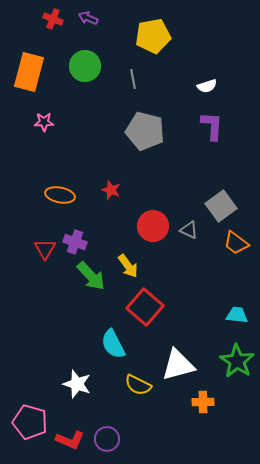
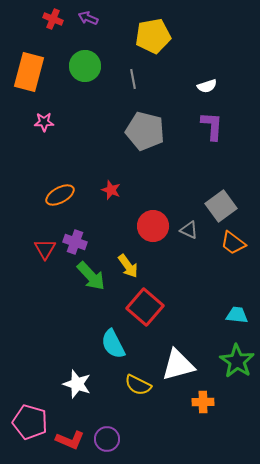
orange ellipse: rotated 40 degrees counterclockwise
orange trapezoid: moved 3 px left
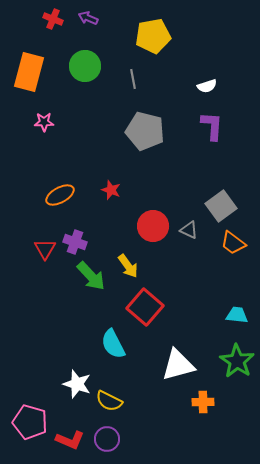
yellow semicircle: moved 29 px left, 16 px down
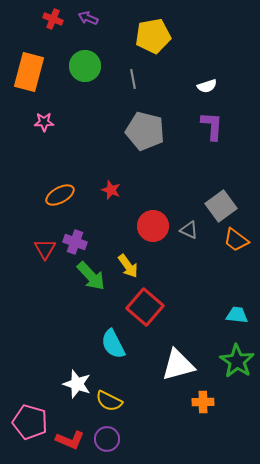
orange trapezoid: moved 3 px right, 3 px up
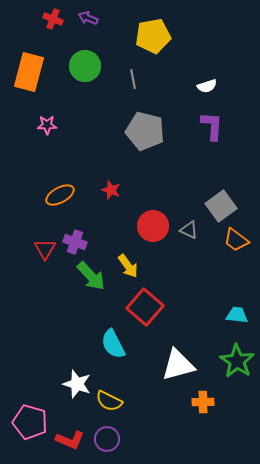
pink star: moved 3 px right, 3 px down
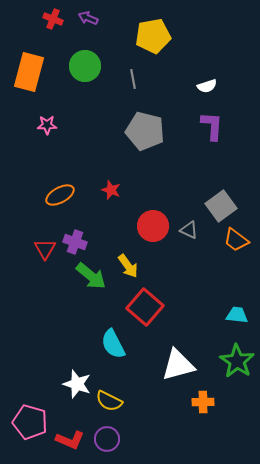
green arrow: rotated 8 degrees counterclockwise
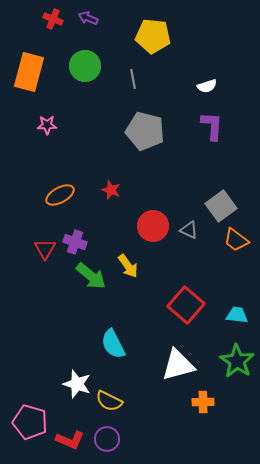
yellow pentagon: rotated 16 degrees clockwise
red square: moved 41 px right, 2 px up
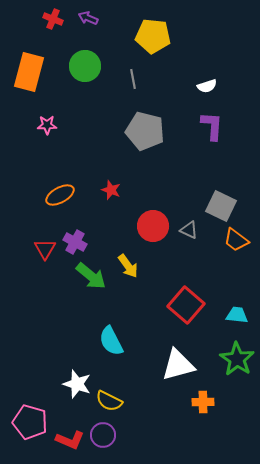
gray square: rotated 28 degrees counterclockwise
purple cross: rotated 10 degrees clockwise
cyan semicircle: moved 2 px left, 3 px up
green star: moved 2 px up
purple circle: moved 4 px left, 4 px up
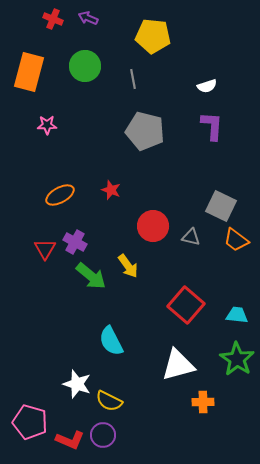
gray triangle: moved 2 px right, 7 px down; rotated 12 degrees counterclockwise
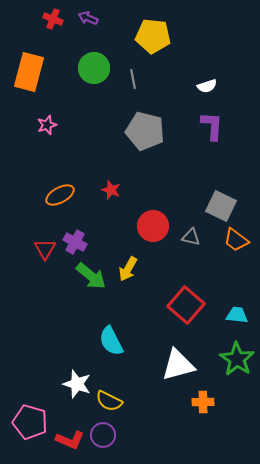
green circle: moved 9 px right, 2 px down
pink star: rotated 18 degrees counterclockwise
yellow arrow: moved 3 px down; rotated 65 degrees clockwise
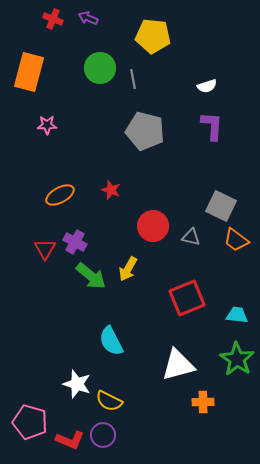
green circle: moved 6 px right
pink star: rotated 18 degrees clockwise
red square: moved 1 px right, 7 px up; rotated 27 degrees clockwise
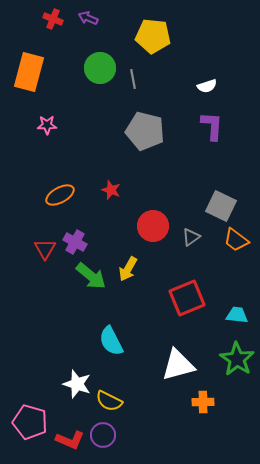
gray triangle: rotated 48 degrees counterclockwise
